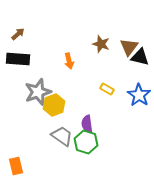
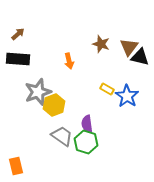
blue star: moved 12 px left, 1 px down
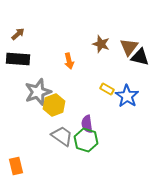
green hexagon: moved 2 px up
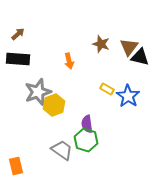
blue star: moved 1 px right
gray trapezoid: moved 14 px down
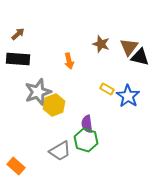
gray trapezoid: moved 2 px left, 1 px down; rotated 115 degrees clockwise
orange rectangle: rotated 36 degrees counterclockwise
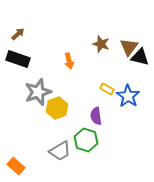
black rectangle: rotated 15 degrees clockwise
yellow hexagon: moved 3 px right, 3 px down
purple semicircle: moved 9 px right, 8 px up
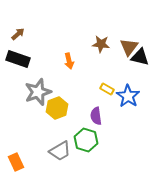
brown star: rotated 12 degrees counterclockwise
orange rectangle: moved 4 px up; rotated 24 degrees clockwise
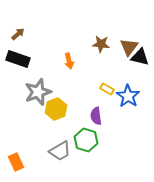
yellow hexagon: moved 1 px left, 1 px down
